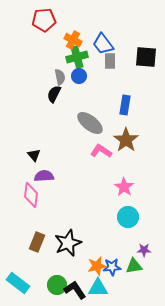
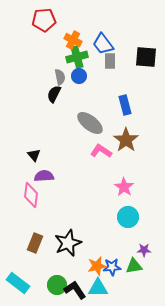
blue rectangle: rotated 24 degrees counterclockwise
brown rectangle: moved 2 px left, 1 px down
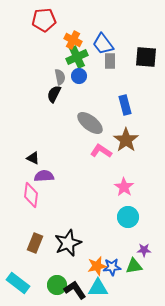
green cross: rotated 10 degrees counterclockwise
black triangle: moved 1 px left, 3 px down; rotated 24 degrees counterclockwise
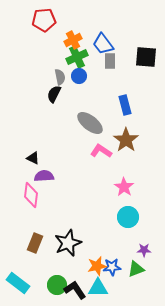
orange cross: rotated 36 degrees clockwise
green triangle: moved 2 px right, 3 px down; rotated 12 degrees counterclockwise
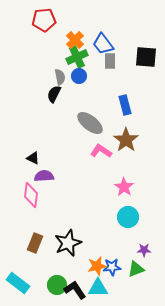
orange cross: moved 2 px right; rotated 18 degrees counterclockwise
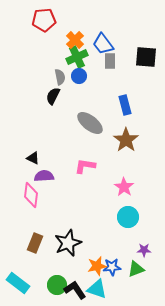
black semicircle: moved 1 px left, 2 px down
pink L-shape: moved 16 px left, 15 px down; rotated 25 degrees counterclockwise
cyan triangle: moved 1 px left, 1 px down; rotated 20 degrees clockwise
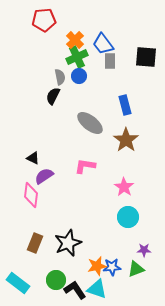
purple semicircle: rotated 30 degrees counterclockwise
green circle: moved 1 px left, 5 px up
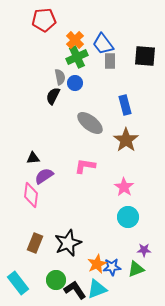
black square: moved 1 px left, 1 px up
blue circle: moved 4 px left, 7 px down
black triangle: rotated 32 degrees counterclockwise
orange star: moved 2 px up; rotated 12 degrees counterclockwise
cyan rectangle: rotated 15 degrees clockwise
cyan triangle: rotated 40 degrees counterclockwise
